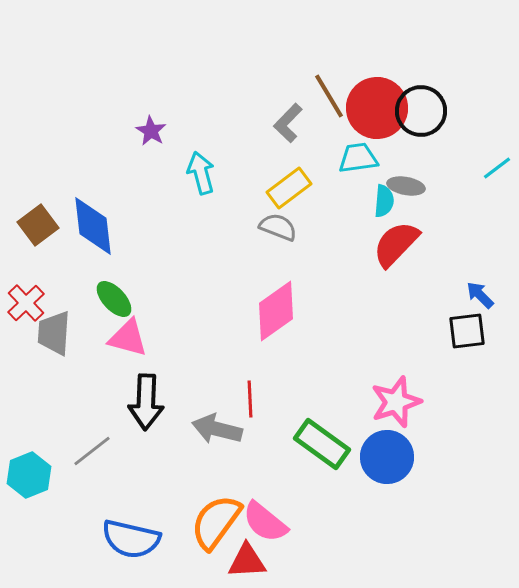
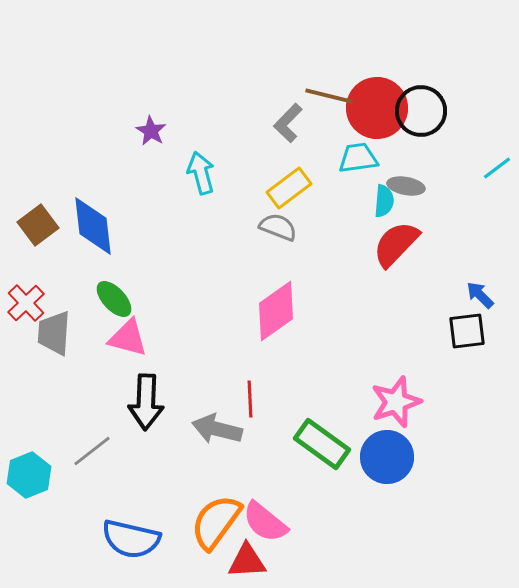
brown line: rotated 45 degrees counterclockwise
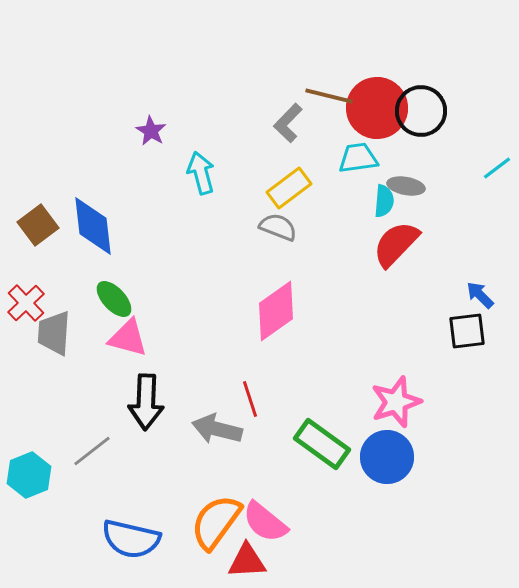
red line: rotated 15 degrees counterclockwise
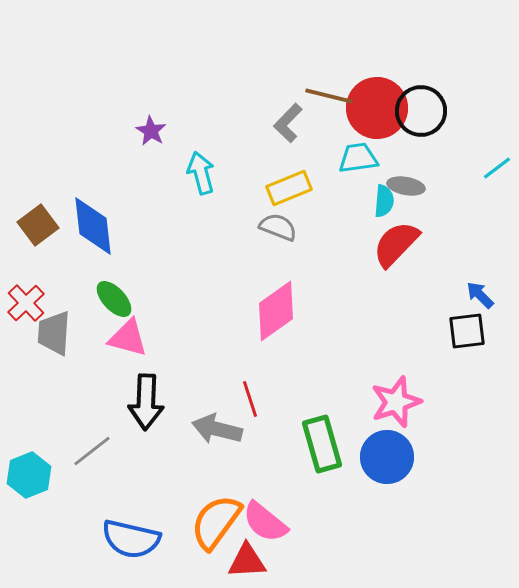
yellow rectangle: rotated 15 degrees clockwise
green rectangle: rotated 38 degrees clockwise
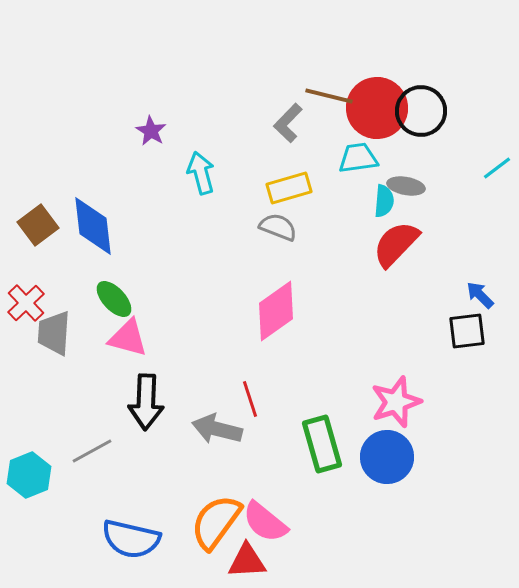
yellow rectangle: rotated 6 degrees clockwise
gray line: rotated 9 degrees clockwise
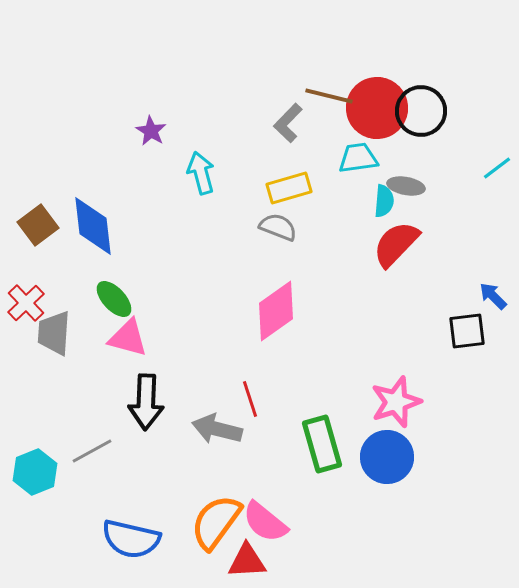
blue arrow: moved 13 px right, 1 px down
cyan hexagon: moved 6 px right, 3 px up
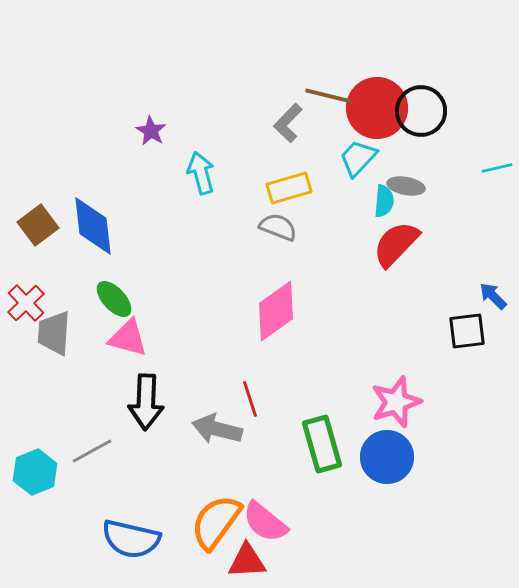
cyan trapezoid: rotated 39 degrees counterclockwise
cyan line: rotated 24 degrees clockwise
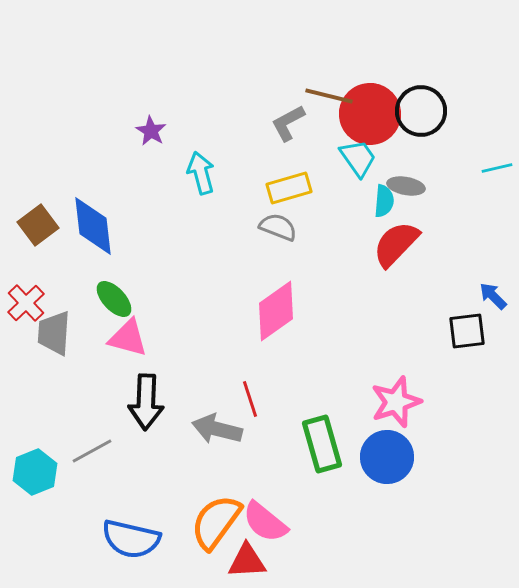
red circle: moved 7 px left, 6 px down
gray L-shape: rotated 18 degrees clockwise
cyan trapezoid: rotated 102 degrees clockwise
